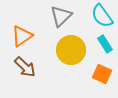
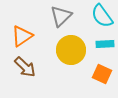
cyan rectangle: rotated 60 degrees counterclockwise
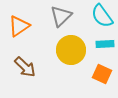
orange triangle: moved 3 px left, 10 px up
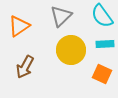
brown arrow: rotated 75 degrees clockwise
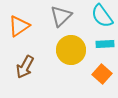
orange square: rotated 18 degrees clockwise
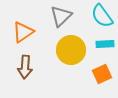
orange triangle: moved 4 px right, 6 px down
brown arrow: rotated 25 degrees counterclockwise
orange square: rotated 24 degrees clockwise
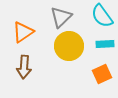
gray triangle: moved 1 px down
yellow circle: moved 2 px left, 4 px up
brown arrow: moved 1 px left
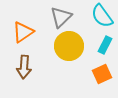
cyan rectangle: moved 1 px down; rotated 60 degrees counterclockwise
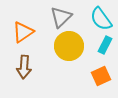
cyan semicircle: moved 1 px left, 3 px down
orange square: moved 1 px left, 2 px down
